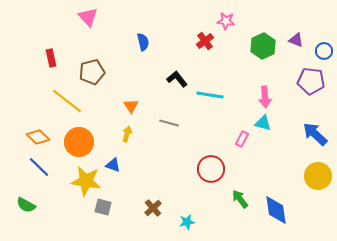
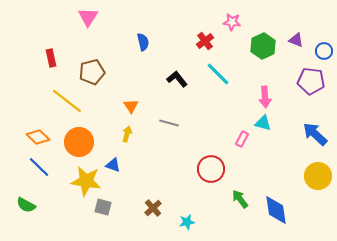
pink triangle: rotated 15 degrees clockwise
pink star: moved 6 px right, 1 px down
cyan line: moved 8 px right, 21 px up; rotated 36 degrees clockwise
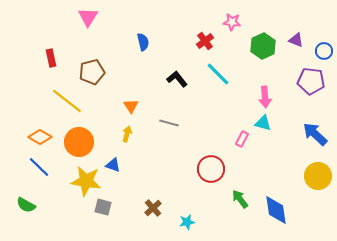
orange diamond: moved 2 px right; rotated 15 degrees counterclockwise
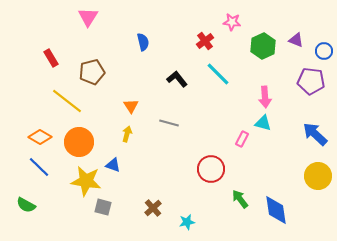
red rectangle: rotated 18 degrees counterclockwise
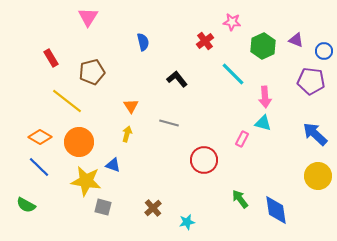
cyan line: moved 15 px right
red circle: moved 7 px left, 9 px up
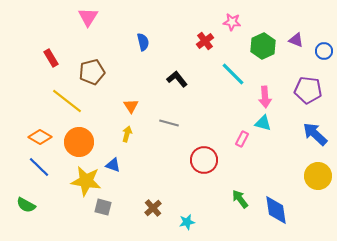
purple pentagon: moved 3 px left, 9 px down
